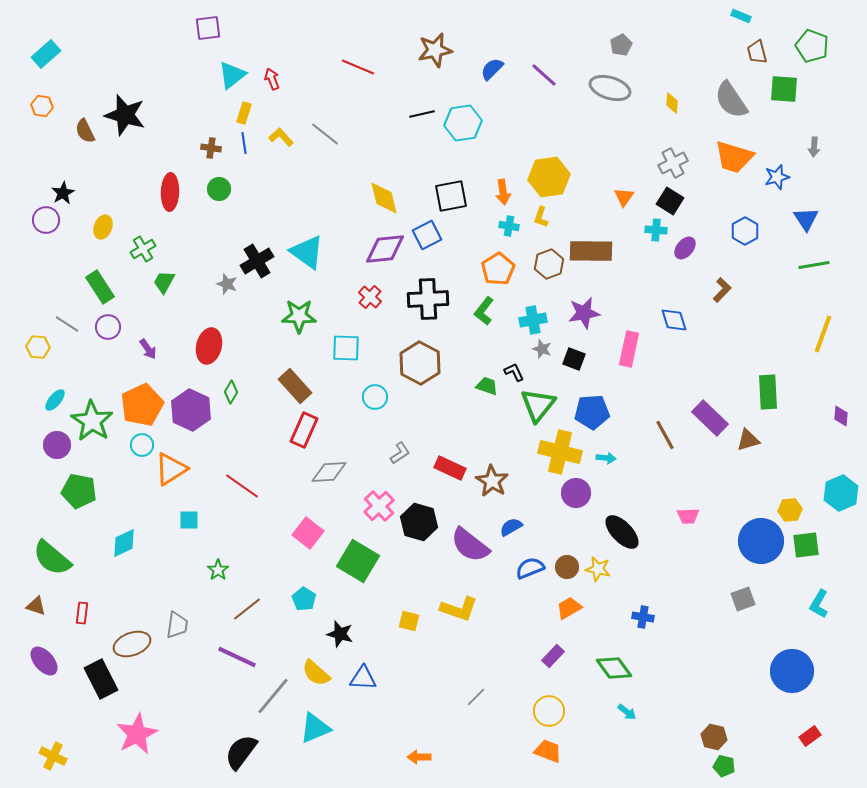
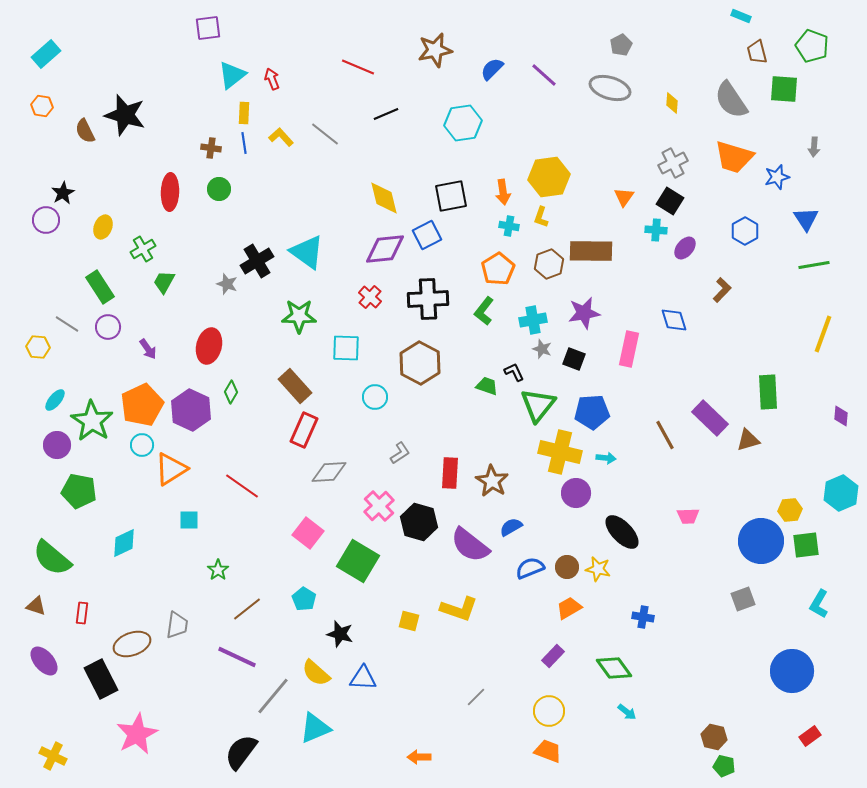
yellow rectangle at (244, 113): rotated 15 degrees counterclockwise
black line at (422, 114): moved 36 px left; rotated 10 degrees counterclockwise
red rectangle at (450, 468): moved 5 px down; rotated 68 degrees clockwise
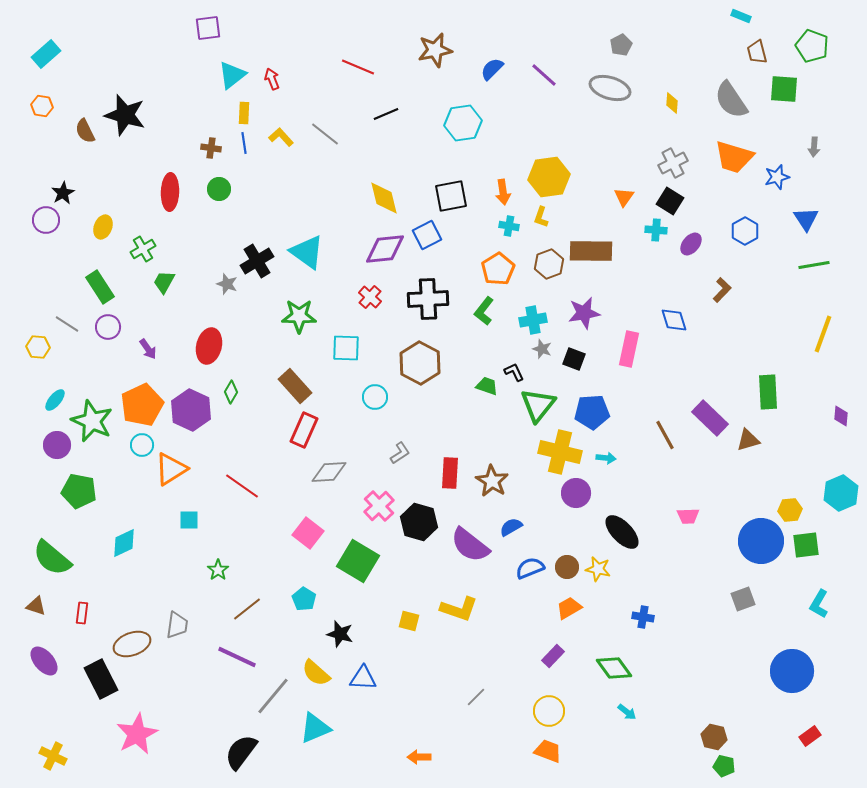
purple ellipse at (685, 248): moved 6 px right, 4 px up
green star at (92, 421): rotated 9 degrees counterclockwise
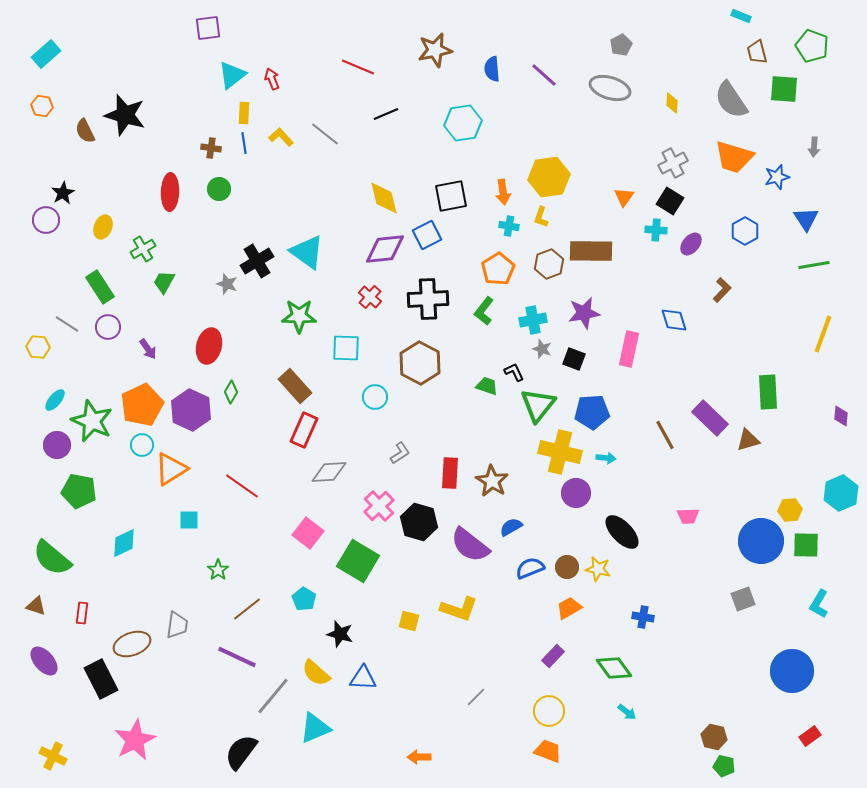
blue semicircle at (492, 69): rotated 50 degrees counterclockwise
green square at (806, 545): rotated 8 degrees clockwise
pink star at (137, 734): moved 2 px left, 6 px down
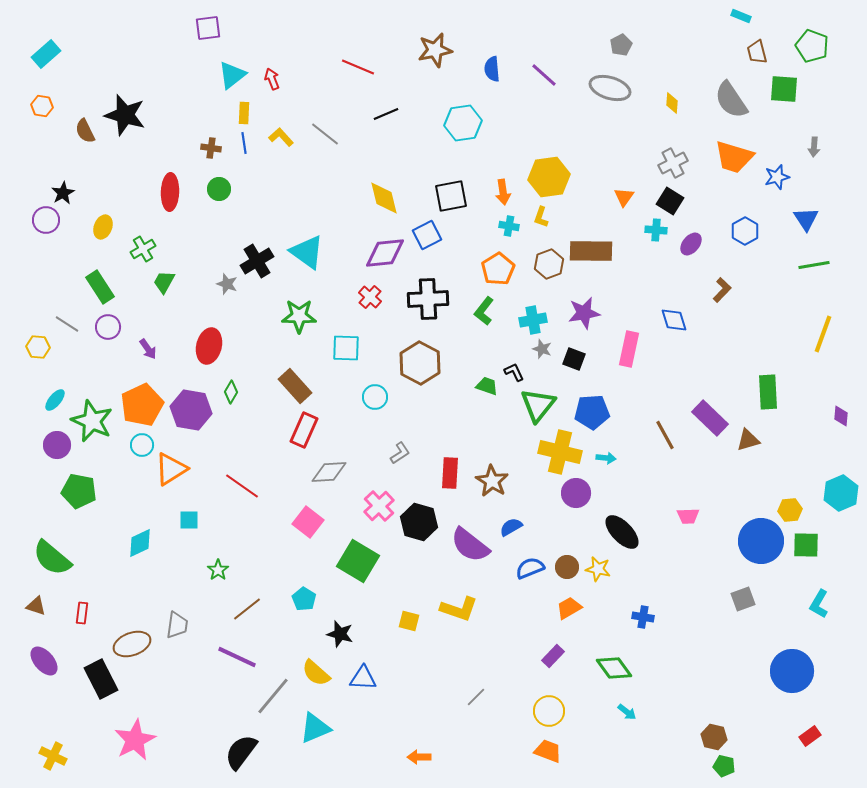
purple diamond at (385, 249): moved 4 px down
purple hexagon at (191, 410): rotated 15 degrees counterclockwise
pink square at (308, 533): moved 11 px up
cyan diamond at (124, 543): moved 16 px right
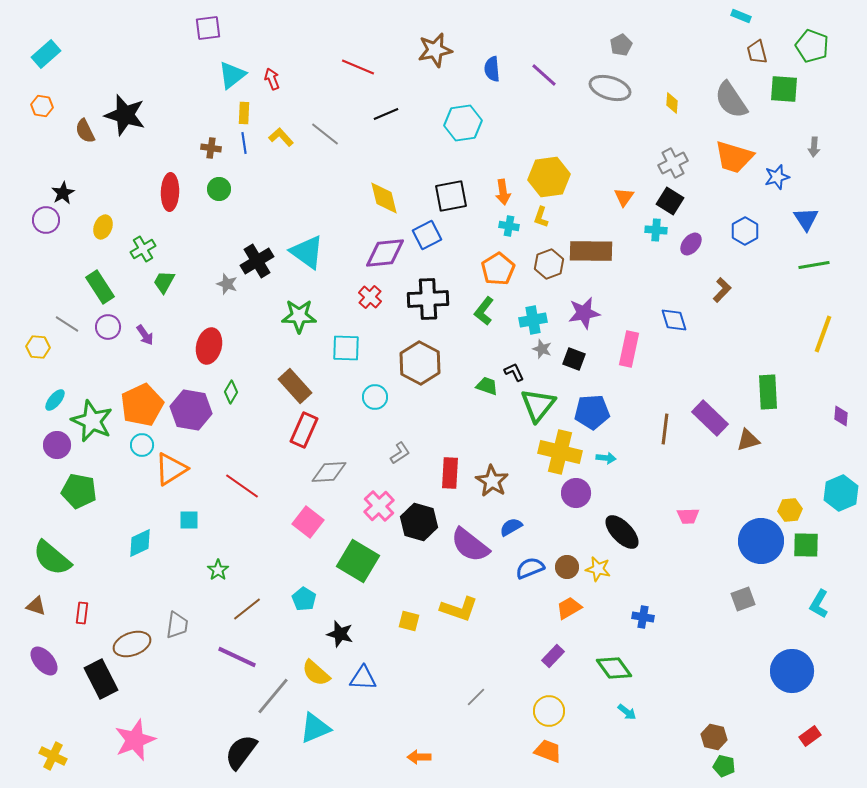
purple arrow at (148, 349): moved 3 px left, 14 px up
brown line at (665, 435): moved 6 px up; rotated 36 degrees clockwise
pink star at (135, 740): rotated 6 degrees clockwise
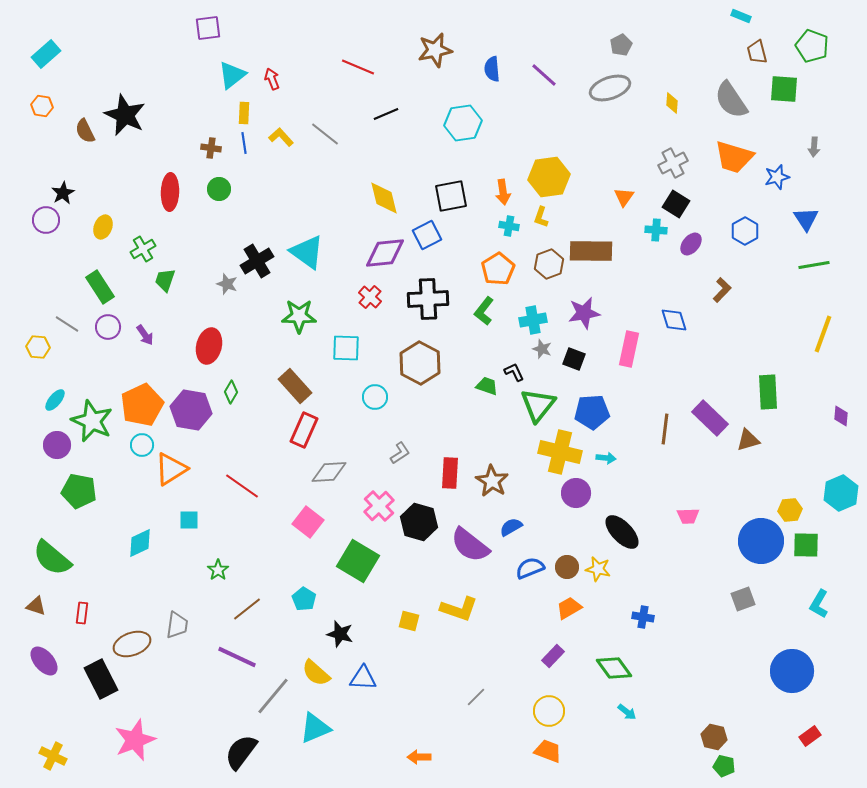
gray ellipse at (610, 88): rotated 36 degrees counterclockwise
black star at (125, 115): rotated 9 degrees clockwise
black square at (670, 201): moved 6 px right, 3 px down
green trapezoid at (164, 282): moved 1 px right, 2 px up; rotated 10 degrees counterclockwise
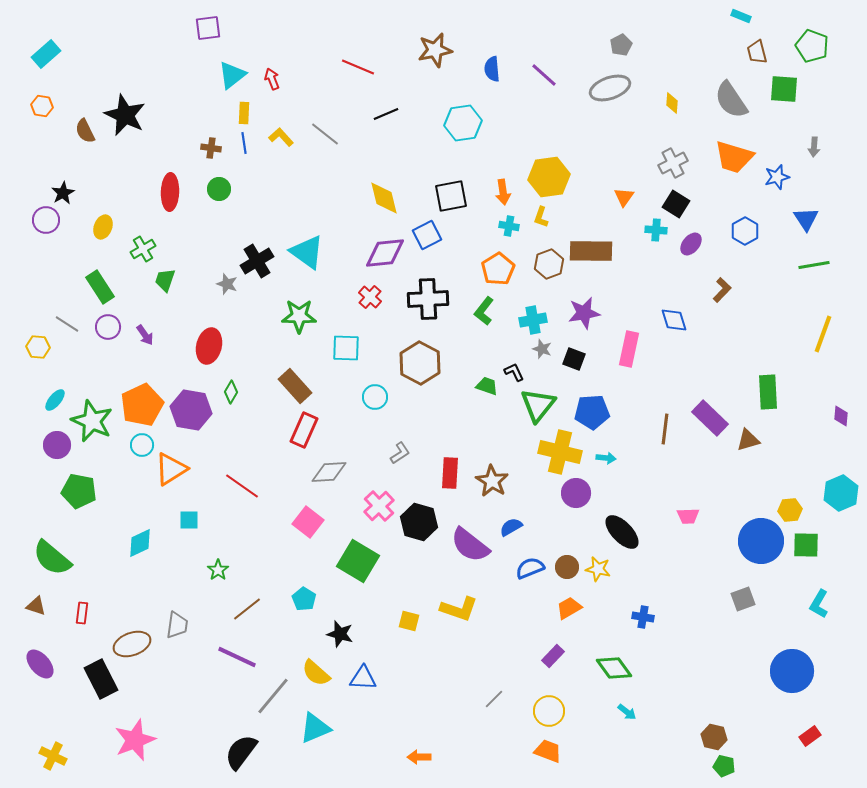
purple ellipse at (44, 661): moved 4 px left, 3 px down
gray line at (476, 697): moved 18 px right, 2 px down
